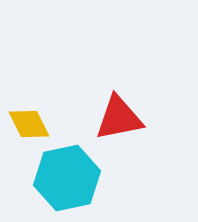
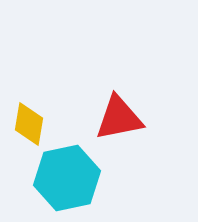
yellow diamond: rotated 36 degrees clockwise
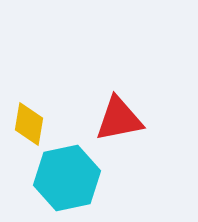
red triangle: moved 1 px down
